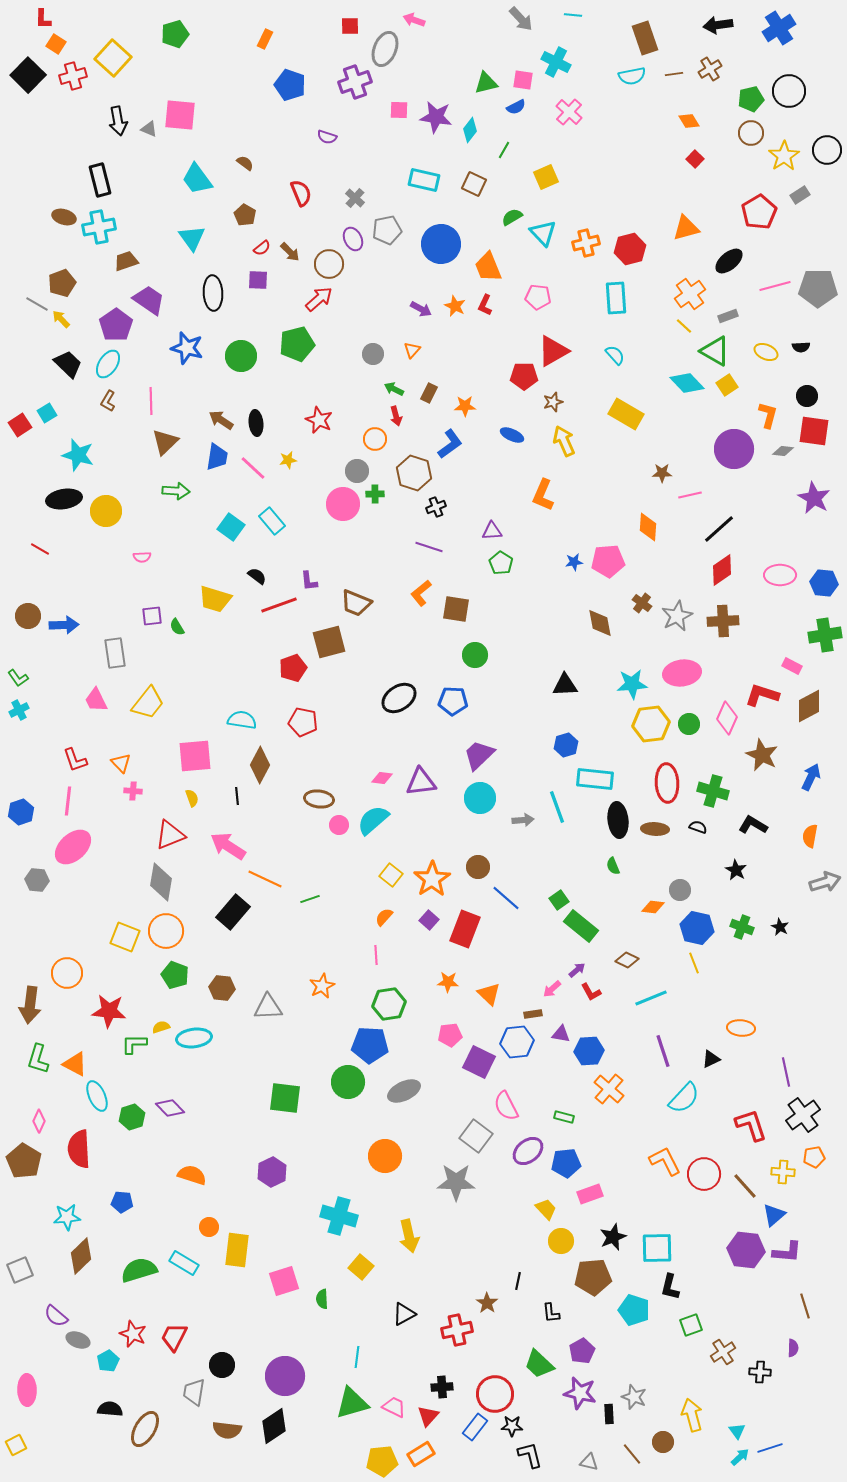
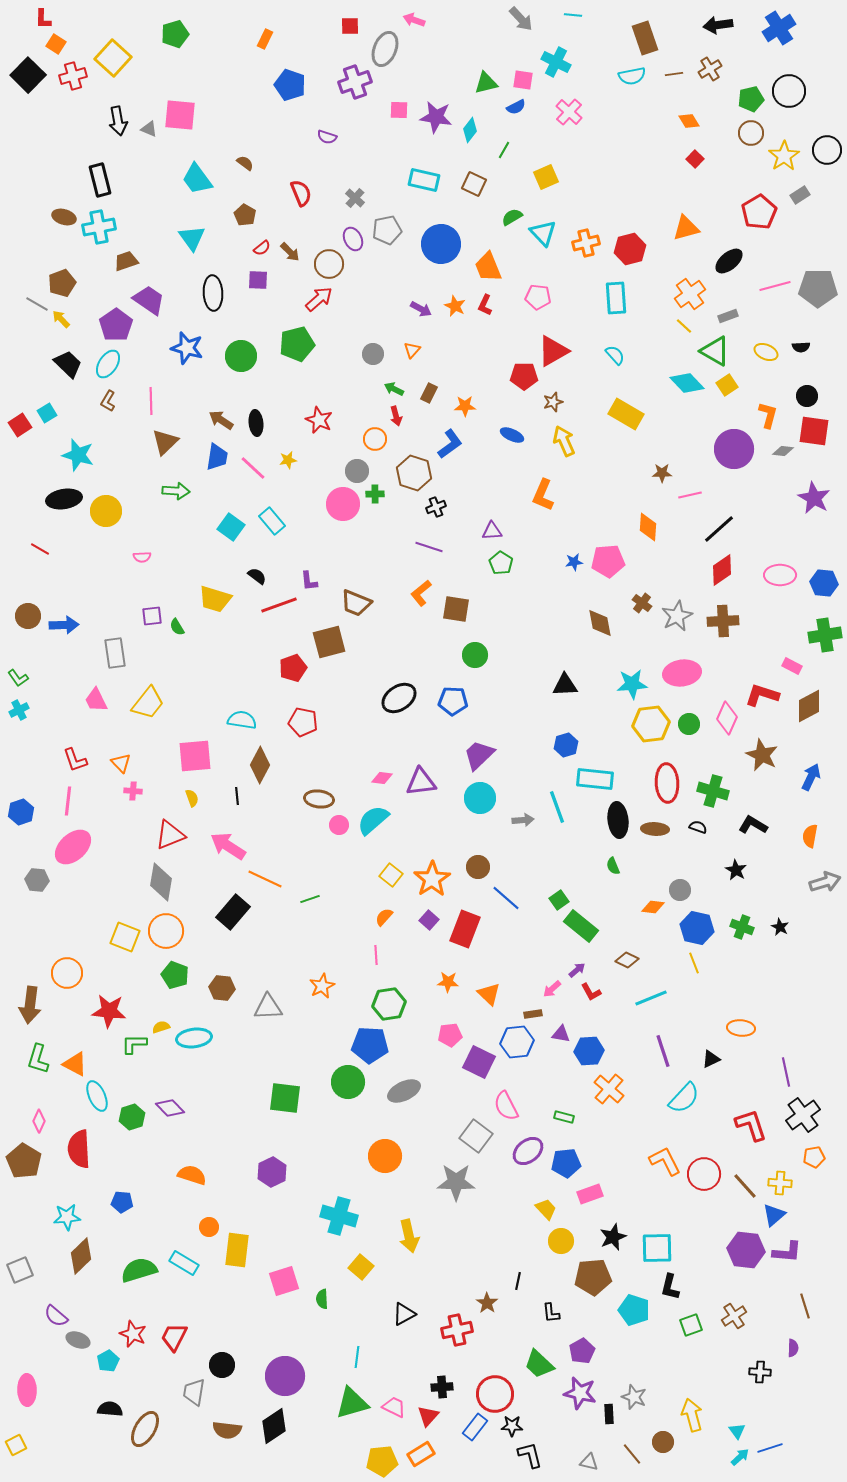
yellow cross at (783, 1172): moved 3 px left, 11 px down
brown cross at (723, 1352): moved 11 px right, 36 px up
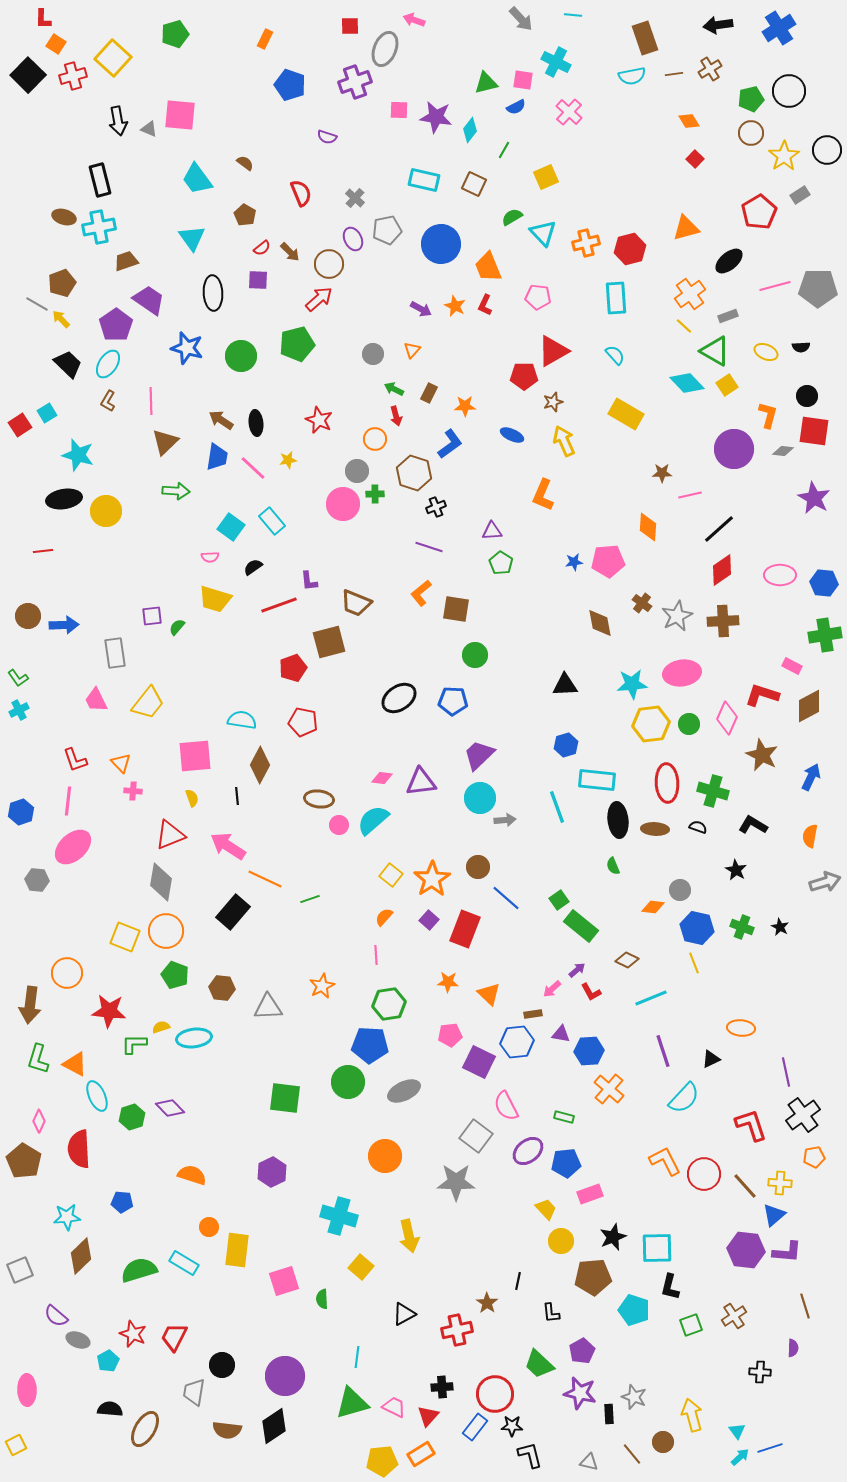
red line at (40, 549): moved 3 px right, 2 px down; rotated 36 degrees counterclockwise
pink semicircle at (142, 557): moved 68 px right
black semicircle at (257, 576): moved 4 px left, 9 px up; rotated 72 degrees counterclockwise
green semicircle at (177, 627): rotated 72 degrees clockwise
cyan rectangle at (595, 779): moved 2 px right, 1 px down
gray arrow at (523, 820): moved 18 px left
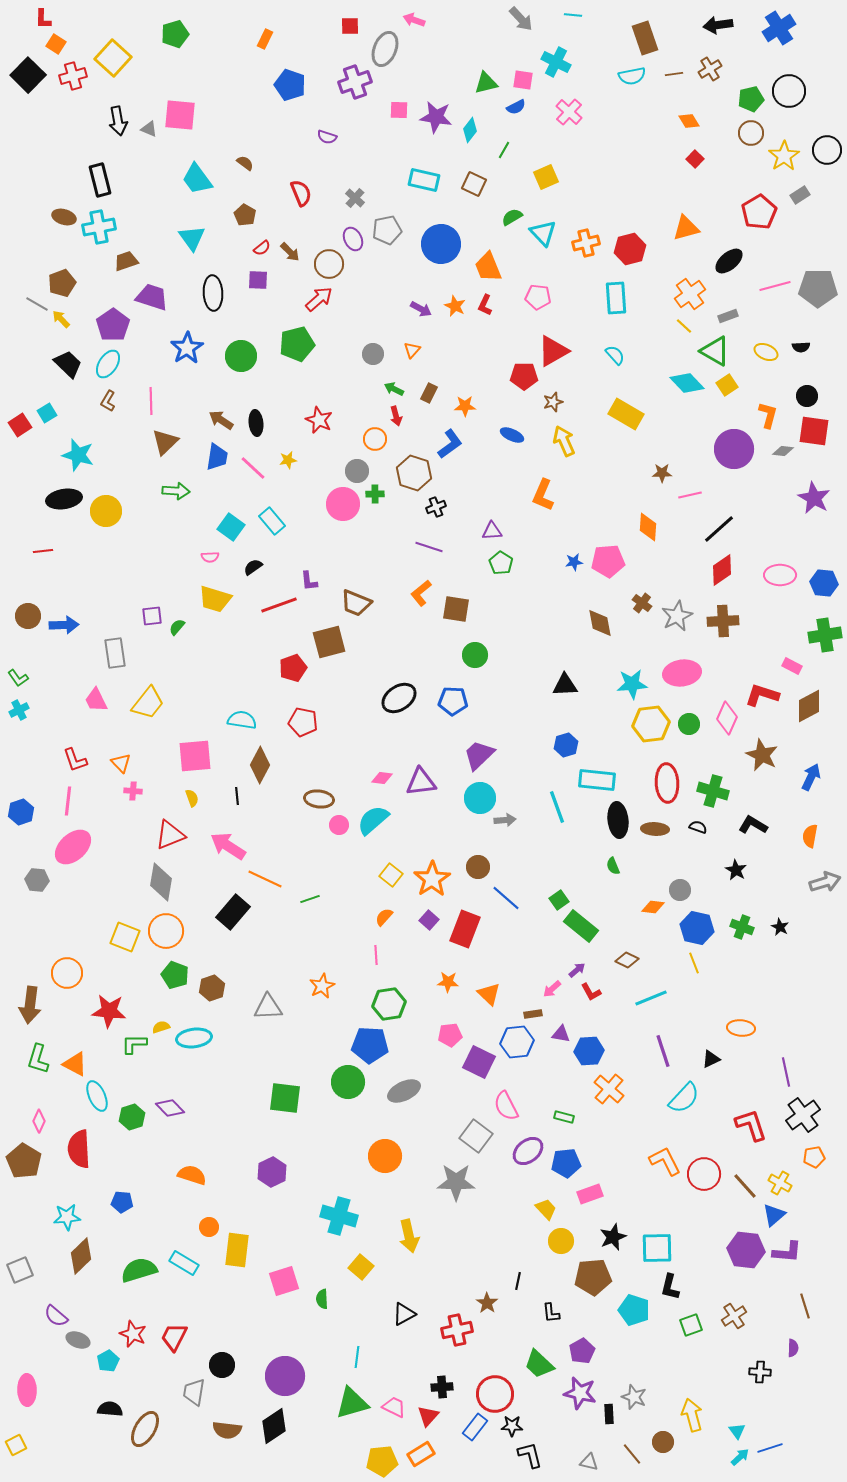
purple trapezoid at (149, 300): moved 3 px right, 3 px up; rotated 16 degrees counterclockwise
purple pentagon at (116, 325): moved 3 px left
blue star at (187, 348): rotated 24 degrees clockwise
brown hexagon at (222, 988): moved 10 px left; rotated 25 degrees counterclockwise
yellow cross at (780, 1183): rotated 25 degrees clockwise
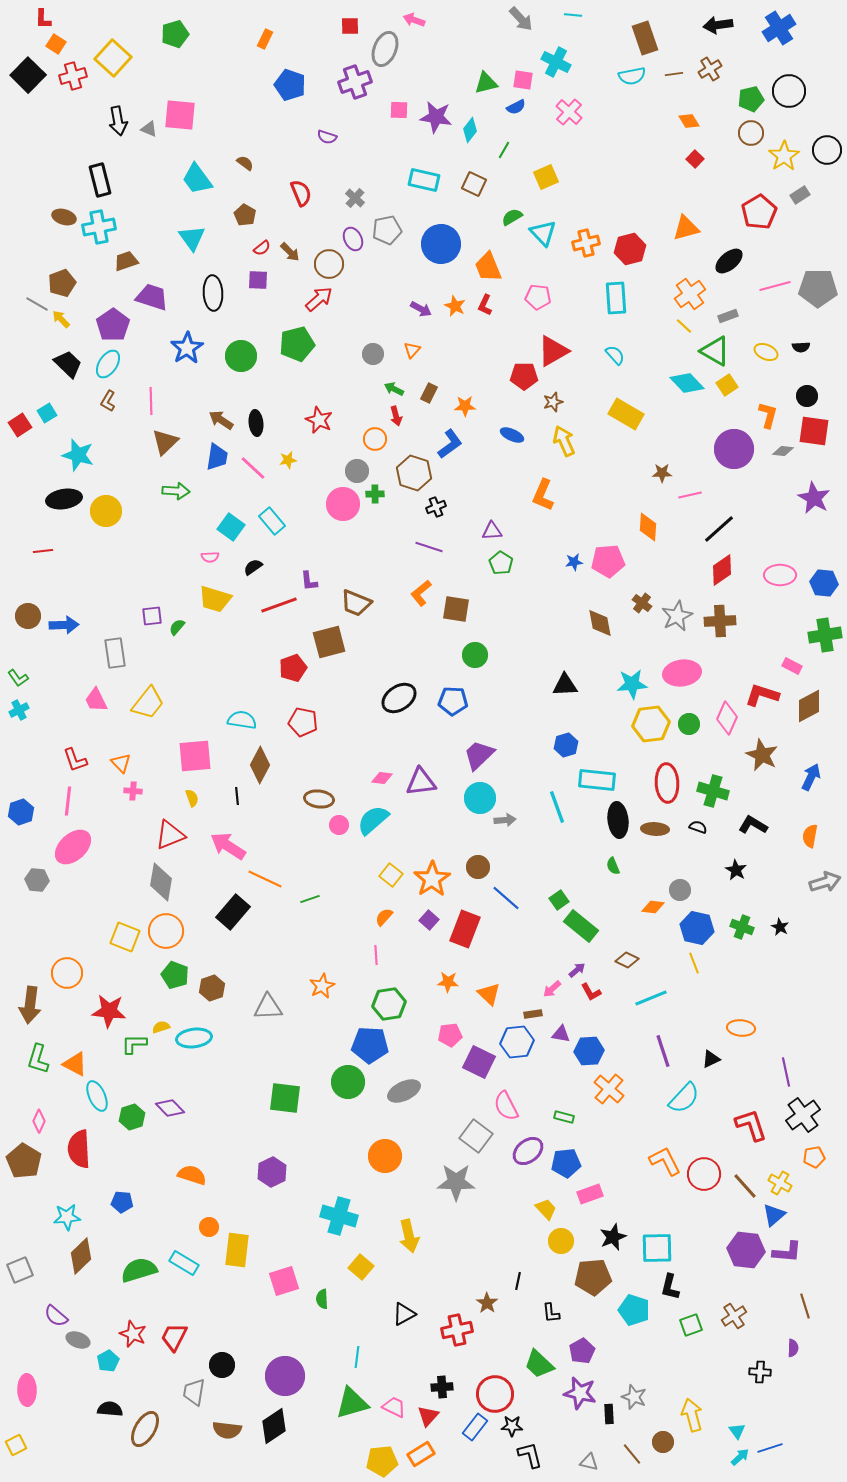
brown cross at (723, 621): moved 3 px left
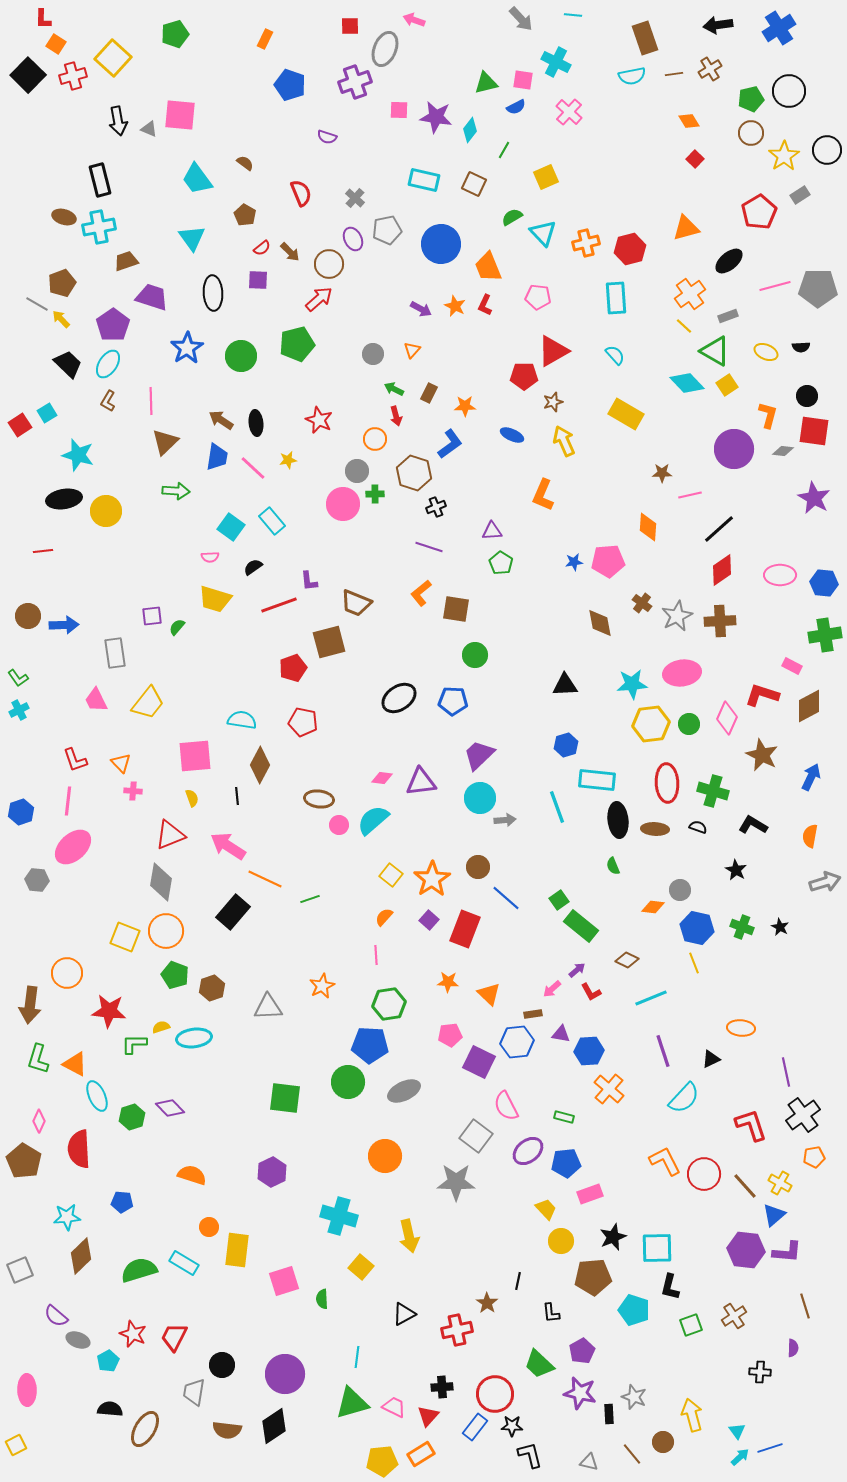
purple circle at (285, 1376): moved 2 px up
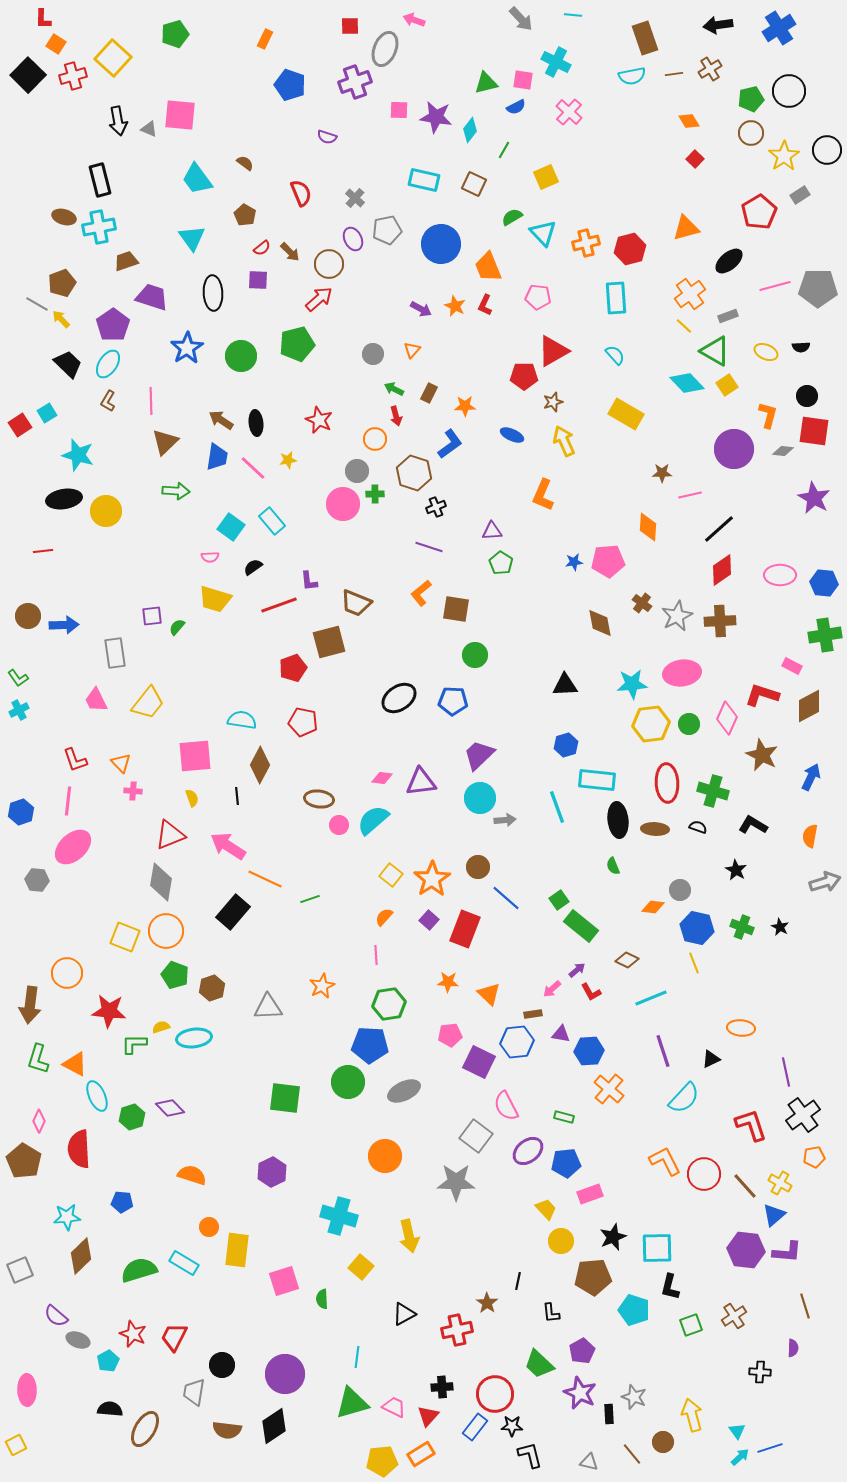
purple star at (580, 1393): rotated 12 degrees clockwise
